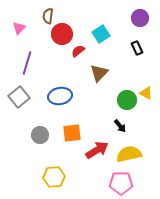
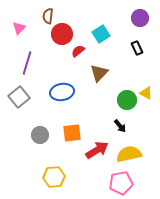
blue ellipse: moved 2 px right, 4 px up
pink pentagon: rotated 10 degrees counterclockwise
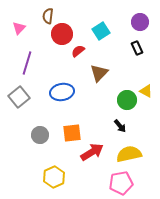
purple circle: moved 4 px down
cyan square: moved 3 px up
yellow triangle: moved 2 px up
red arrow: moved 5 px left, 2 px down
yellow hexagon: rotated 20 degrees counterclockwise
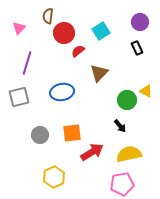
red circle: moved 2 px right, 1 px up
gray square: rotated 25 degrees clockwise
pink pentagon: moved 1 px right, 1 px down
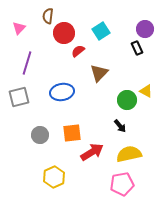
purple circle: moved 5 px right, 7 px down
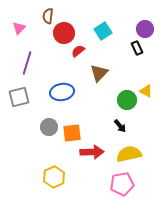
cyan square: moved 2 px right
gray circle: moved 9 px right, 8 px up
red arrow: rotated 30 degrees clockwise
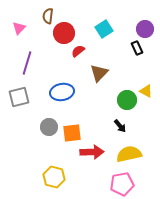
cyan square: moved 1 px right, 2 px up
yellow hexagon: rotated 20 degrees counterclockwise
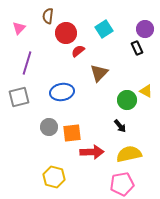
red circle: moved 2 px right
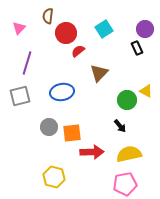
gray square: moved 1 px right, 1 px up
pink pentagon: moved 3 px right
